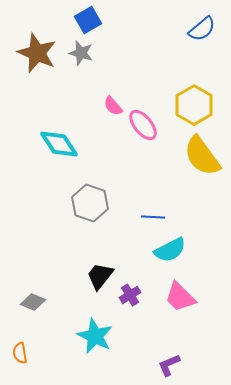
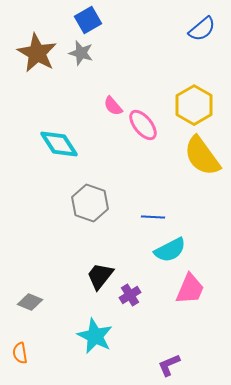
brown star: rotated 6 degrees clockwise
pink trapezoid: moved 10 px right, 8 px up; rotated 112 degrees counterclockwise
gray diamond: moved 3 px left
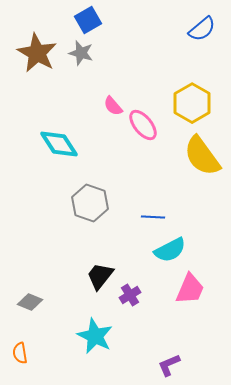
yellow hexagon: moved 2 px left, 2 px up
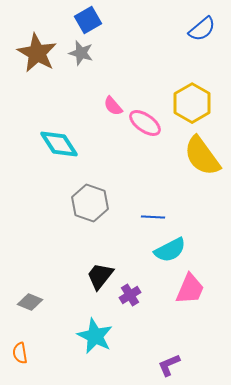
pink ellipse: moved 2 px right, 2 px up; rotated 16 degrees counterclockwise
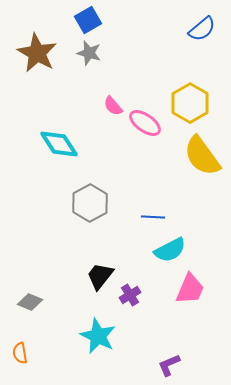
gray star: moved 8 px right
yellow hexagon: moved 2 px left
gray hexagon: rotated 12 degrees clockwise
cyan star: moved 3 px right
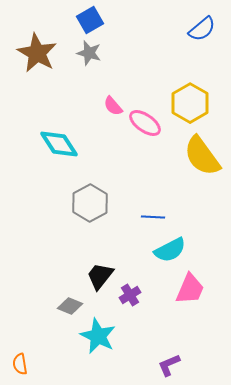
blue square: moved 2 px right
gray diamond: moved 40 px right, 4 px down
orange semicircle: moved 11 px down
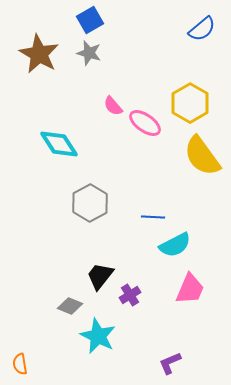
brown star: moved 2 px right, 1 px down
cyan semicircle: moved 5 px right, 5 px up
purple L-shape: moved 1 px right, 2 px up
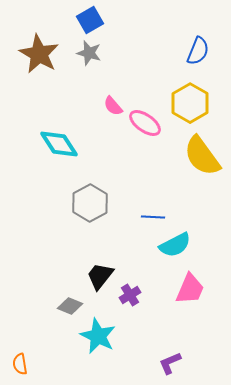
blue semicircle: moved 4 px left, 22 px down; rotated 28 degrees counterclockwise
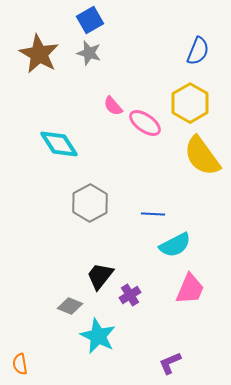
blue line: moved 3 px up
